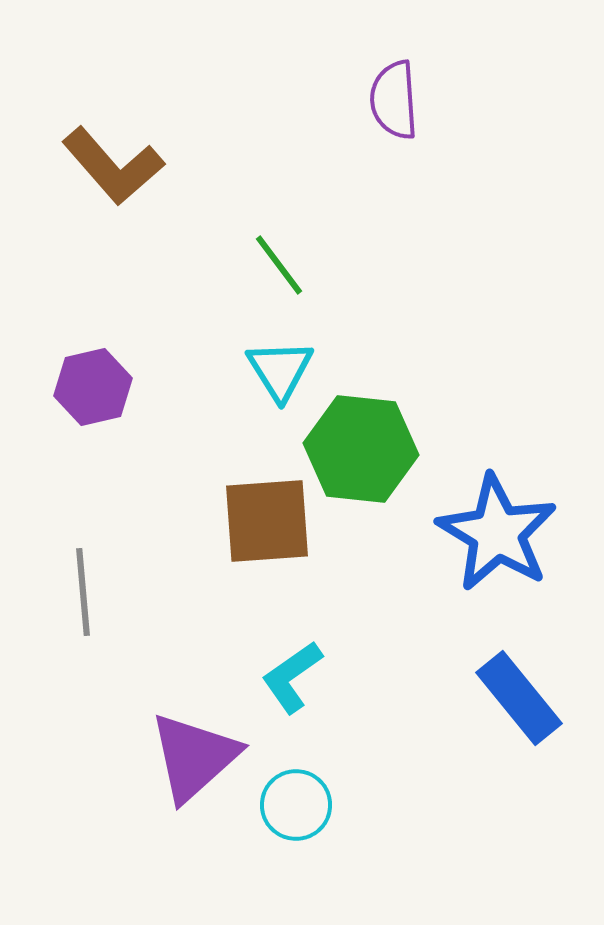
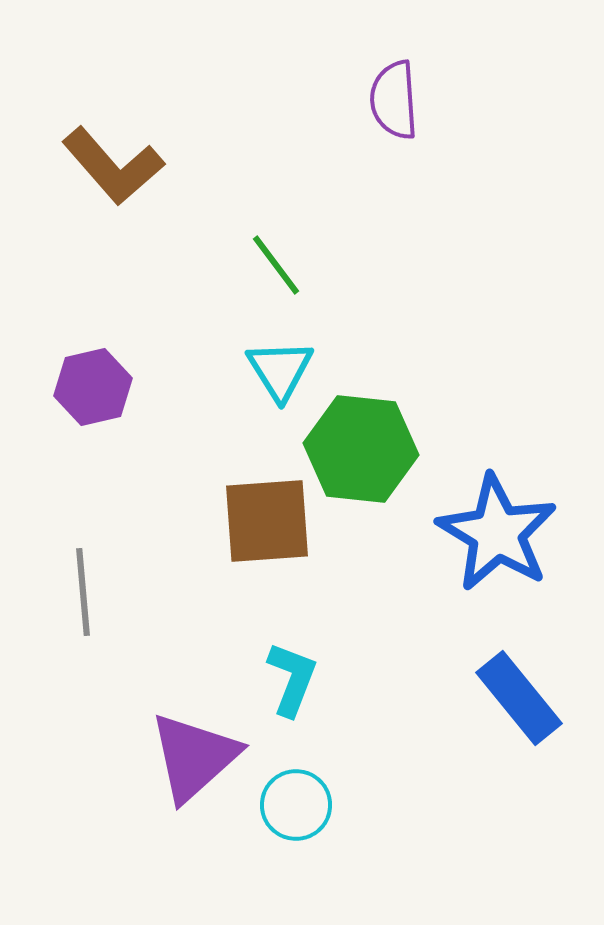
green line: moved 3 px left
cyan L-shape: moved 2 px down; rotated 146 degrees clockwise
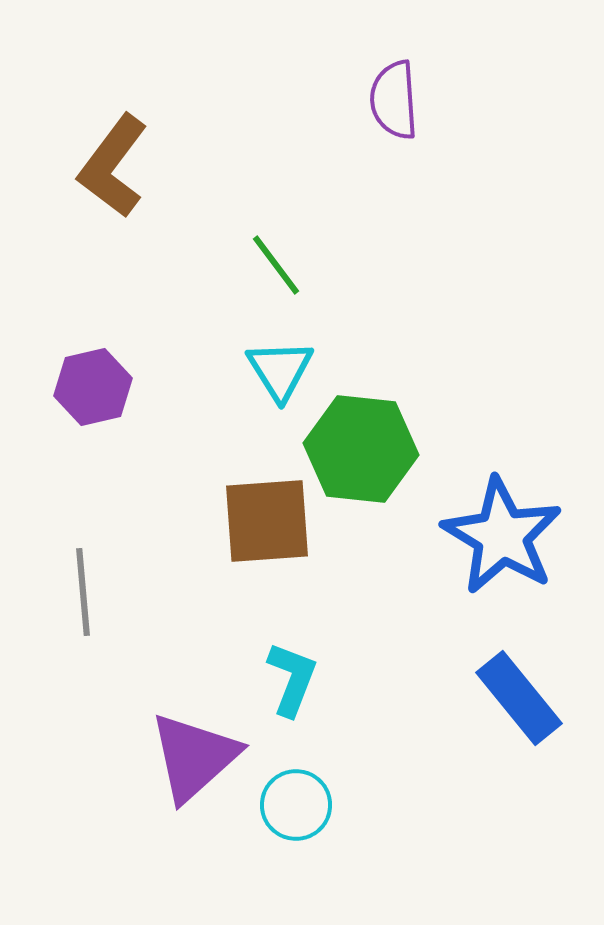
brown L-shape: rotated 78 degrees clockwise
blue star: moved 5 px right, 3 px down
